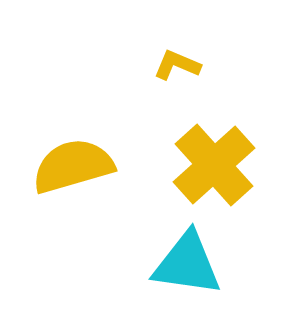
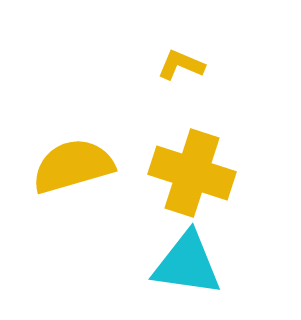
yellow L-shape: moved 4 px right
yellow cross: moved 22 px left, 8 px down; rotated 30 degrees counterclockwise
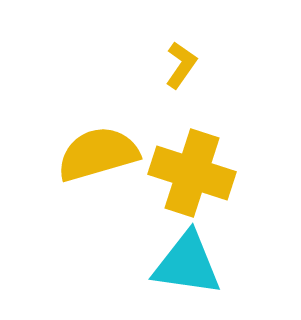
yellow L-shape: rotated 102 degrees clockwise
yellow semicircle: moved 25 px right, 12 px up
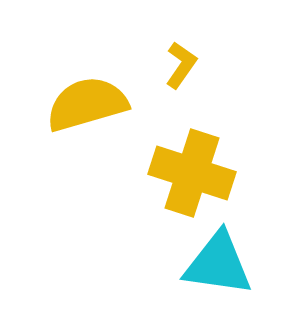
yellow semicircle: moved 11 px left, 50 px up
cyan triangle: moved 31 px right
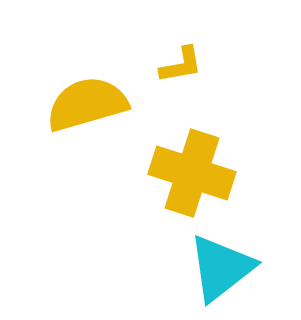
yellow L-shape: rotated 45 degrees clockwise
cyan triangle: moved 3 px right, 4 px down; rotated 46 degrees counterclockwise
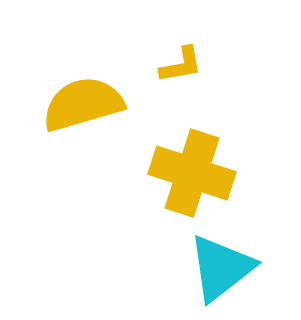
yellow semicircle: moved 4 px left
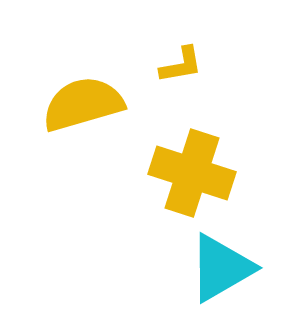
cyan triangle: rotated 8 degrees clockwise
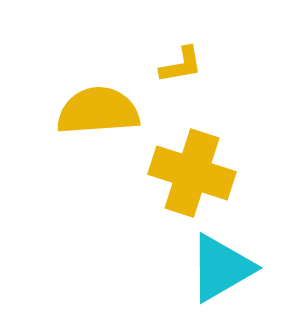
yellow semicircle: moved 15 px right, 7 px down; rotated 12 degrees clockwise
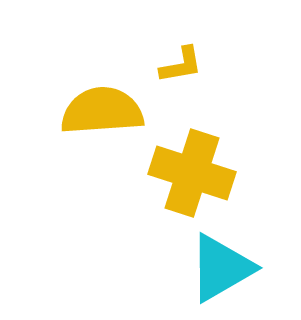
yellow semicircle: moved 4 px right
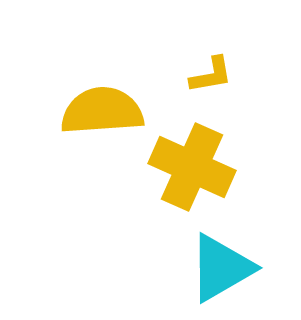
yellow L-shape: moved 30 px right, 10 px down
yellow cross: moved 6 px up; rotated 6 degrees clockwise
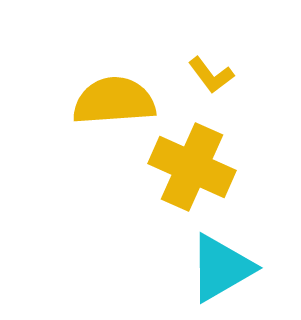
yellow L-shape: rotated 63 degrees clockwise
yellow semicircle: moved 12 px right, 10 px up
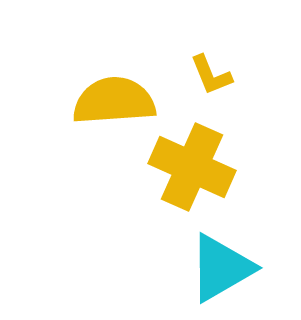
yellow L-shape: rotated 15 degrees clockwise
